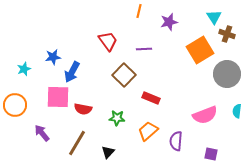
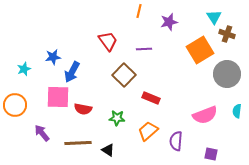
brown line: moved 1 px right; rotated 56 degrees clockwise
black triangle: moved 2 px up; rotated 40 degrees counterclockwise
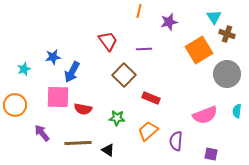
orange square: moved 1 px left
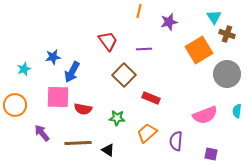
orange trapezoid: moved 1 px left, 2 px down
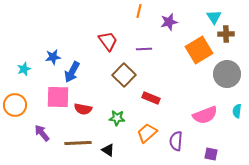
brown cross: moved 1 px left; rotated 21 degrees counterclockwise
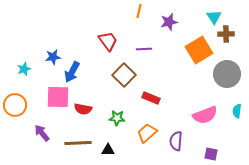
black triangle: rotated 32 degrees counterclockwise
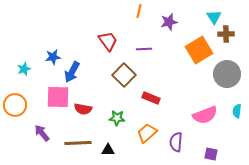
purple semicircle: moved 1 px down
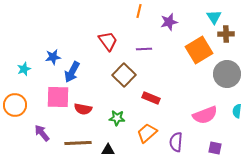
purple square: moved 4 px right, 6 px up
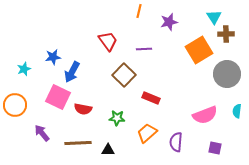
pink square: rotated 25 degrees clockwise
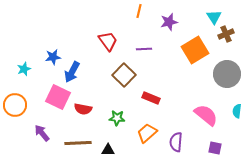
brown cross: rotated 21 degrees counterclockwise
orange square: moved 4 px left
pink semicircle: moved 1 px right; rotated 120 degrees counterclockwise
